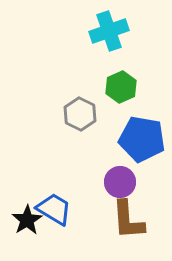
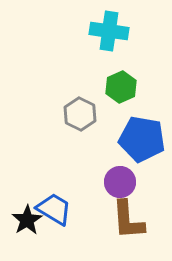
cyan cross: rotated 27 degrees clockwise
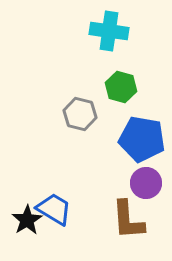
green hexagon: rotated 20 degrees counterclockwise
gray hexagon: rotated 12 degrees counterclockwise
purple circle: moved 26 px right, 1 px down
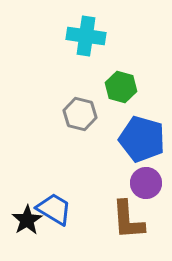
cyan cross: moved 23 px left, 5 px down
blue pentagon: rotated 6 degrees clockwise
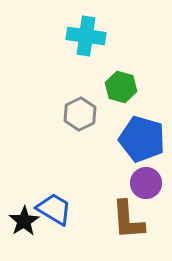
gray hexagon: rotated 20 degrees clockwise
black star: moved 3 px left, 1 px down
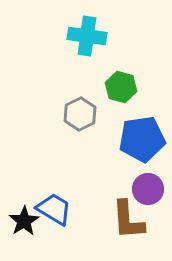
cyan cross: moved 1 px right
blue pentagon: rotated 24 degrees counterclockwise
purple circle: moved 2 px right, 6 px down
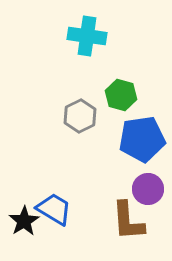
green hexagon: moved 8 px down
gray hexagon: moved 2 px down
brown L-shape: moved 1 px down
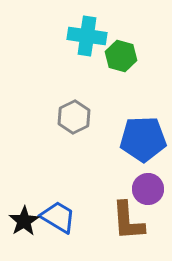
green hexagon: moved 39 px up
gray hexagon: moved 6 px left, 1 px down
blue pentagon: moved 1 px right; rotated 6 degrees clockwise
blue trapezoid: moved 4 px right, 8 px down
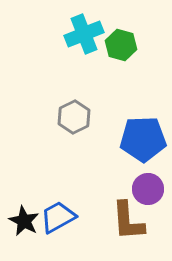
cyan cross: moved 3 px left, 2 px up; rotated 30 degrees counterclockwise
green hexagon: moved 11 px up
blue trapezoid: rotated 60 degrees counterclockwise
black star: rotated 12 degrees counterclockwise
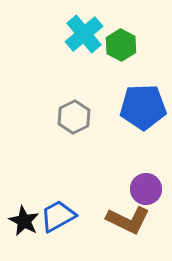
cyan cross: rotated 18 degrees counterclockwise
green hexagon: rotated 12 degrees clockwise
blue pentagon: moved 32 px up
purple circle: moved 2 px left
blue trapezoid: moved 1 px up
brown L-shape: moved 1 px up; rotated 60 degrees counterclockwise
